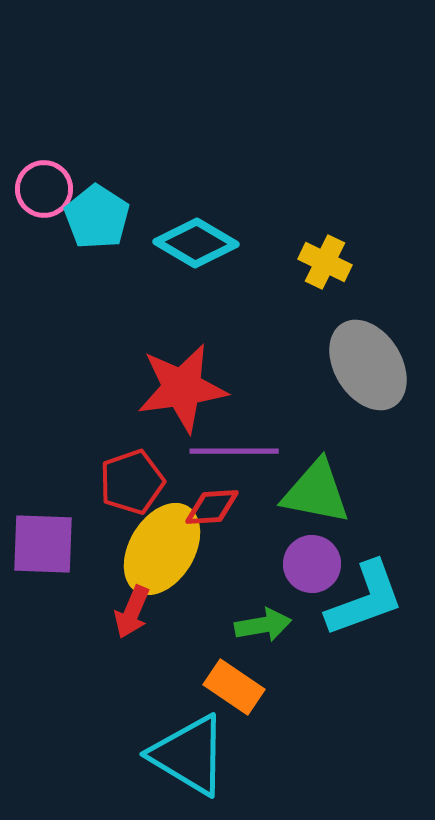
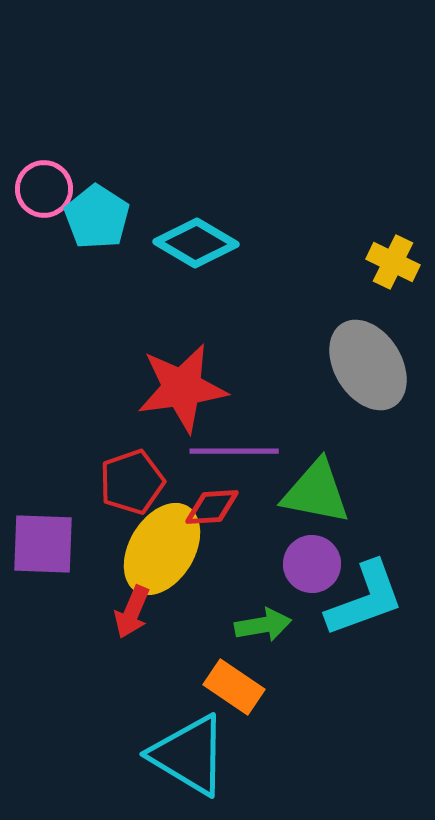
yellow cross: moved 68 px right
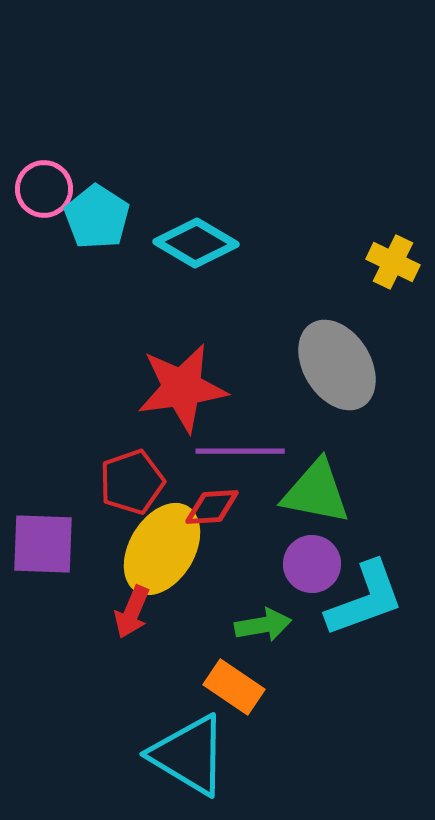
gray ellipse: moved 31 px left
purple line: moved 6 px right
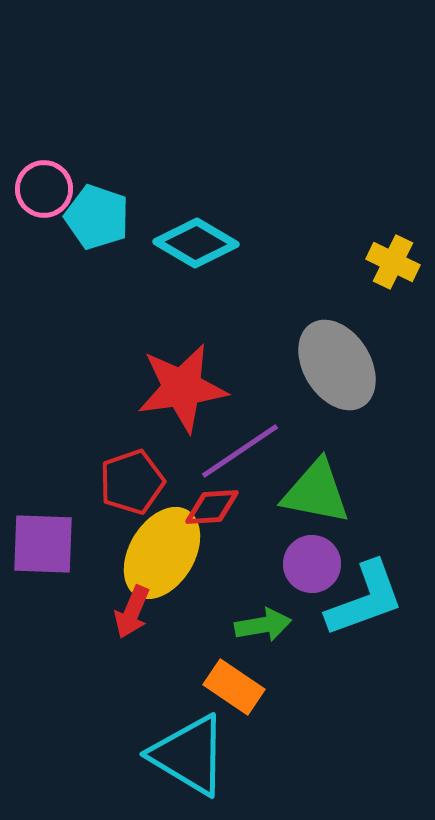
cyan pentagon: rotated 14 degrees counterclockwise
purple line: rotated 34 degrees counterclockwise
yellow ellipse: moved 4 px down
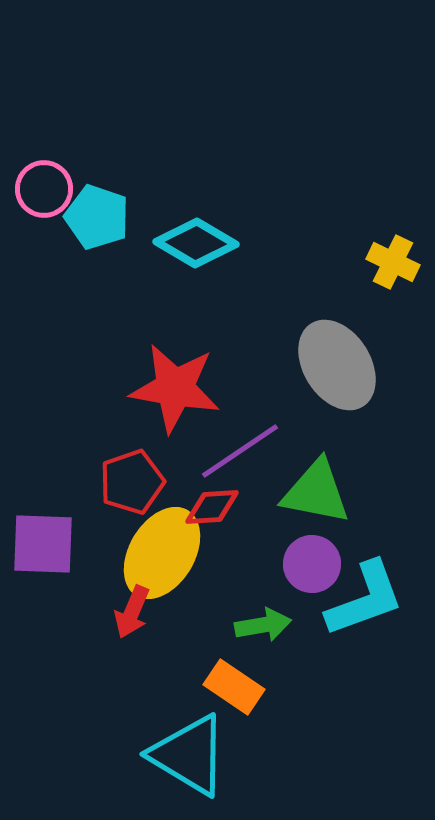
red star: moved 7 px left; rotated 18 degrees clockwise
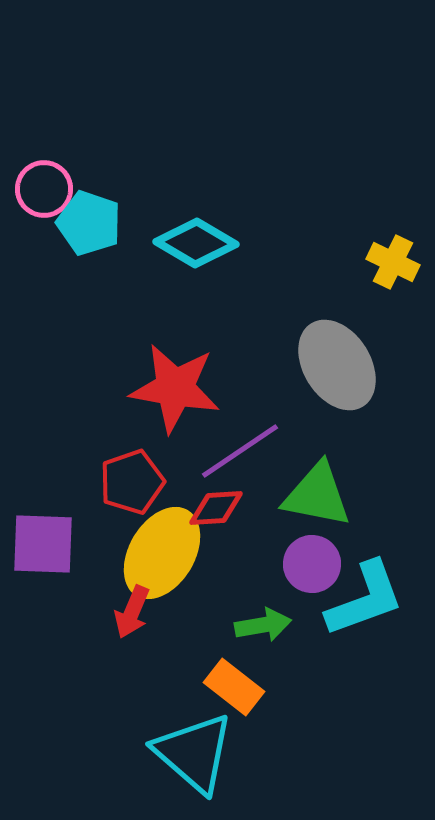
cyan pentagon: moved 8 px left, 6 px down
green triangle: moved 1 px right, 3 px down
red diamond: moved 4 px right, 1 px down
orange rectangle: rotated 4 degrees clockwise
cyan triangle: moved 5 px right, 2 px up; rotated 10 degrees clockwise
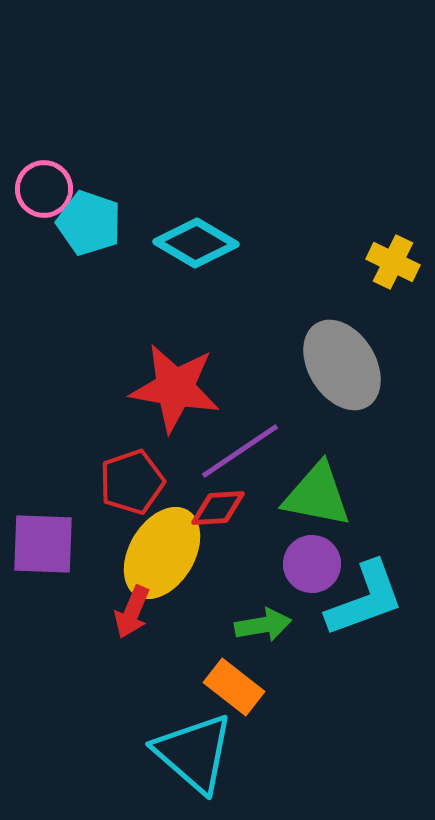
gray ellipse: moved 5 px right
red diamond: moved 2 px right
